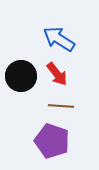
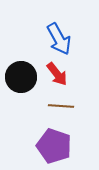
blue arrow: rotated 152 degrees counterclockwise
black circle: moved 1 px down
purple pentagon: moved 2 px right, 5 px down
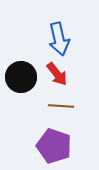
blue arrow: rotated 16 degrees clockwise
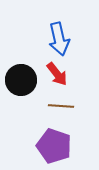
black circle: moved 3 px down
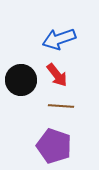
blue arrow: rotated 84 degrees clockwise
red arrow: moved 1 px down
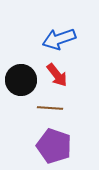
brown line: moved 11 px left, 2 px down
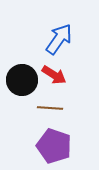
blue arrow: rotated 144 degrees clockwise
red arrow: moved 3 px left; rotated 20 degrees counterclockwise
black circle: moved 1 px right
